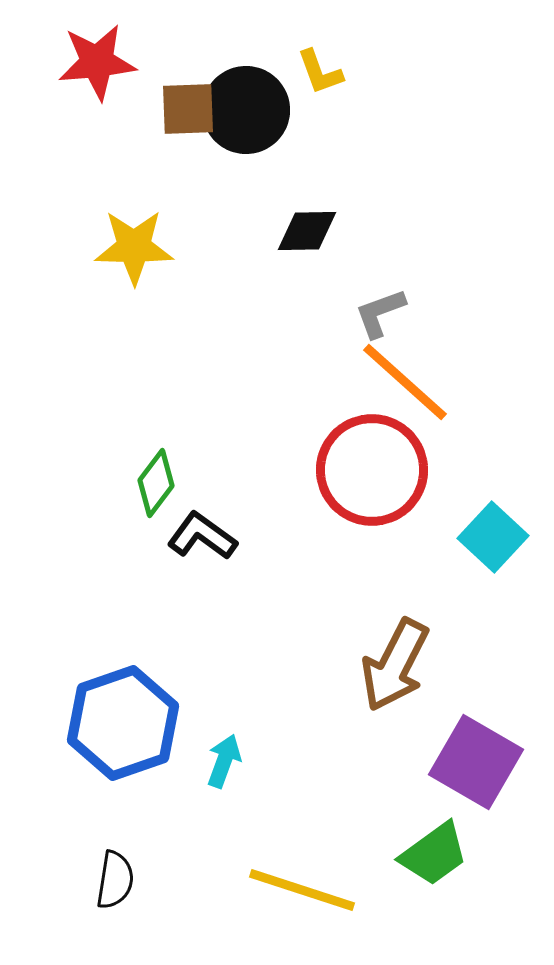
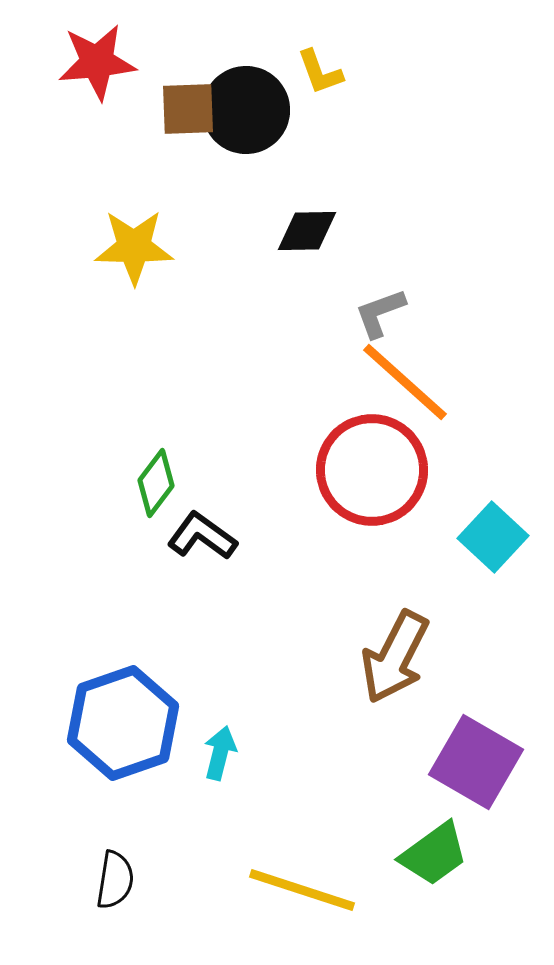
brown arrow: moved 8 px up
cyan arrow: moved 4 px left, 8 px up; rotated 6 degrees counterclockwise
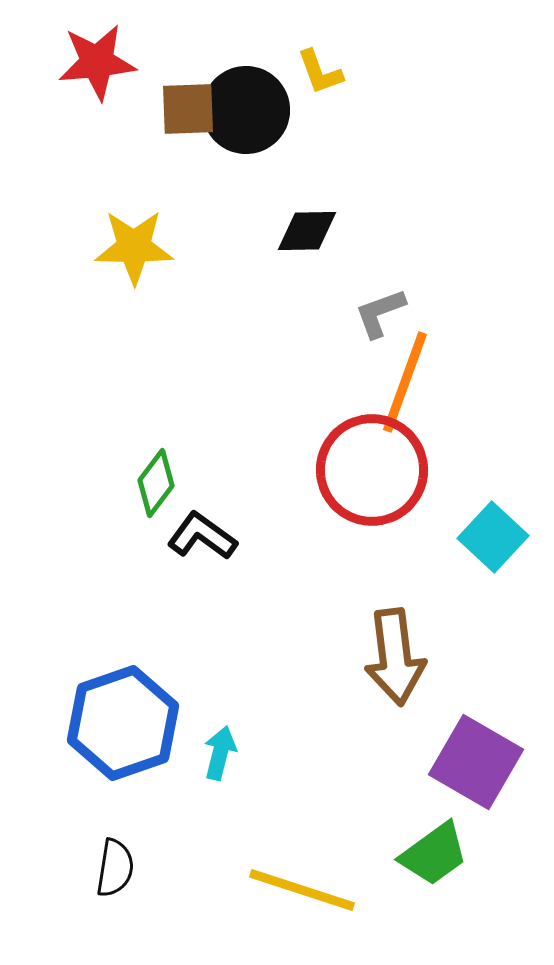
orange line: rotated 68 degrees clockwise
brown arrow: rotated 34 degrees counterclockwise
black semicircle: moved 12 px up
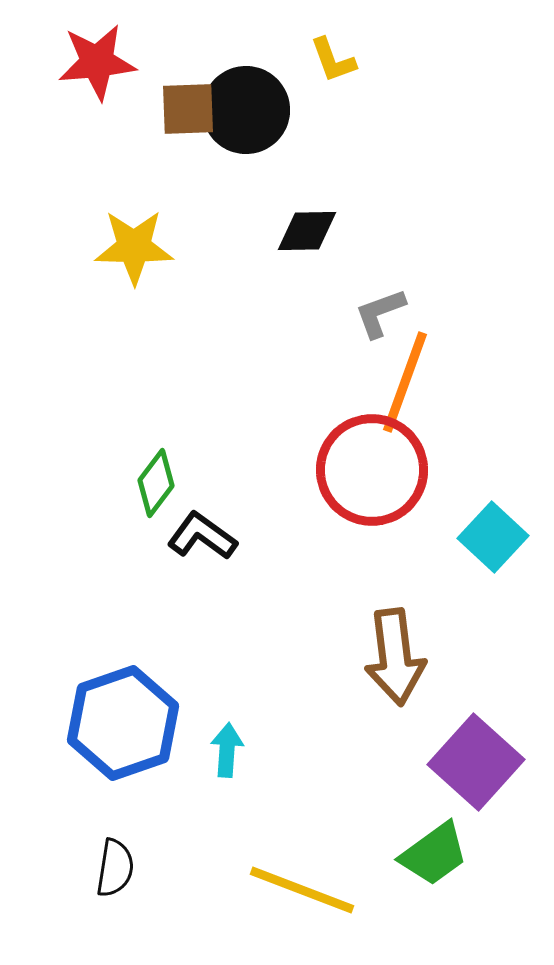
yellow L-shape: moved 13 px right, 12 px up
cyan arrow: moved 7 px right, 3 px up; rotated 10 degrees counterclockwise
purple square: rotated 12 degrees clockwise
yellow line: rotated 3 degrees clockwise
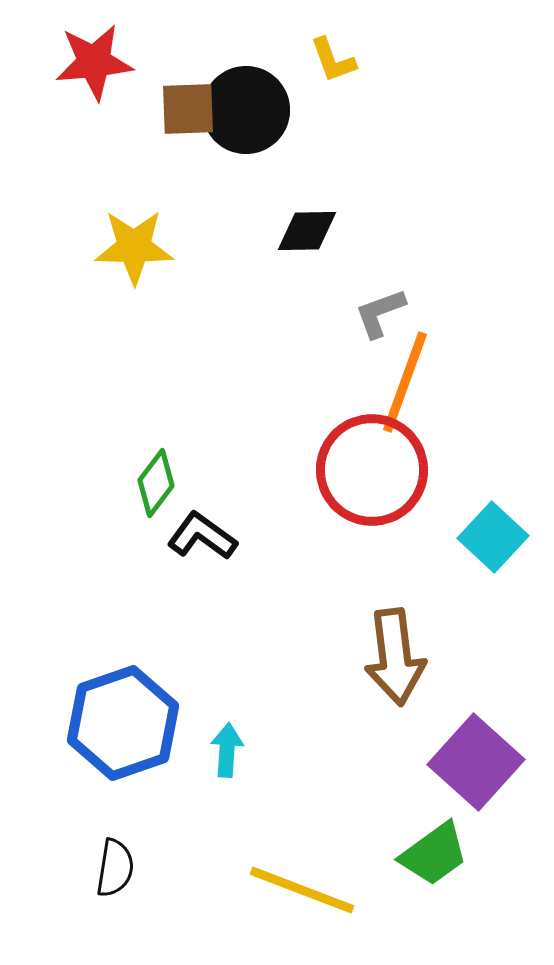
red star: moved 3 px left
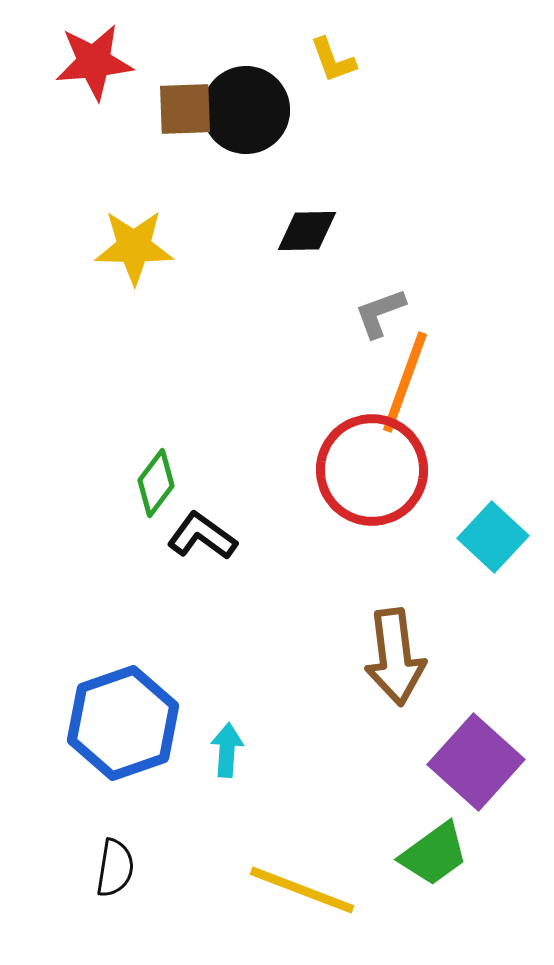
brown square: moved 3 px left
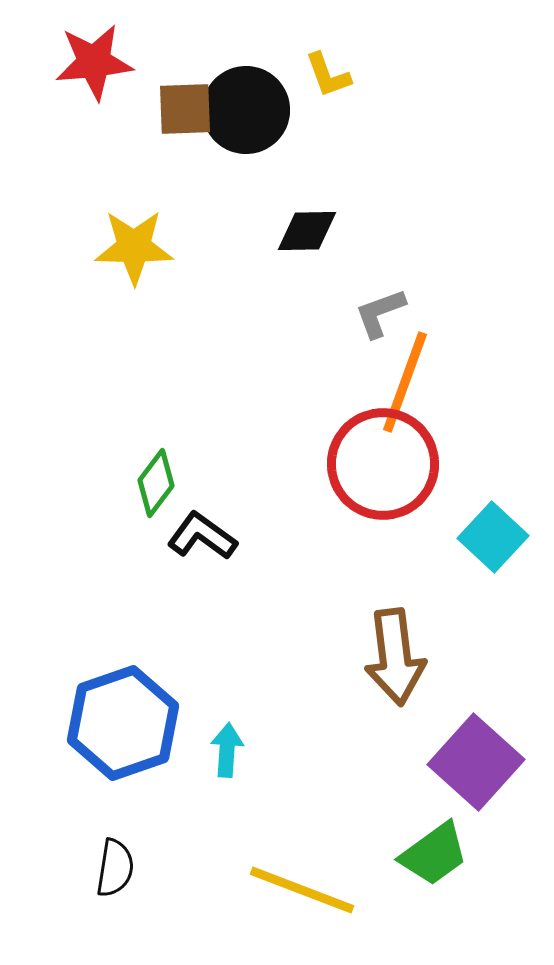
yellow L-shape: moved 5 px left, 15 px down
red circle: moved 11 px right, 6 px up
